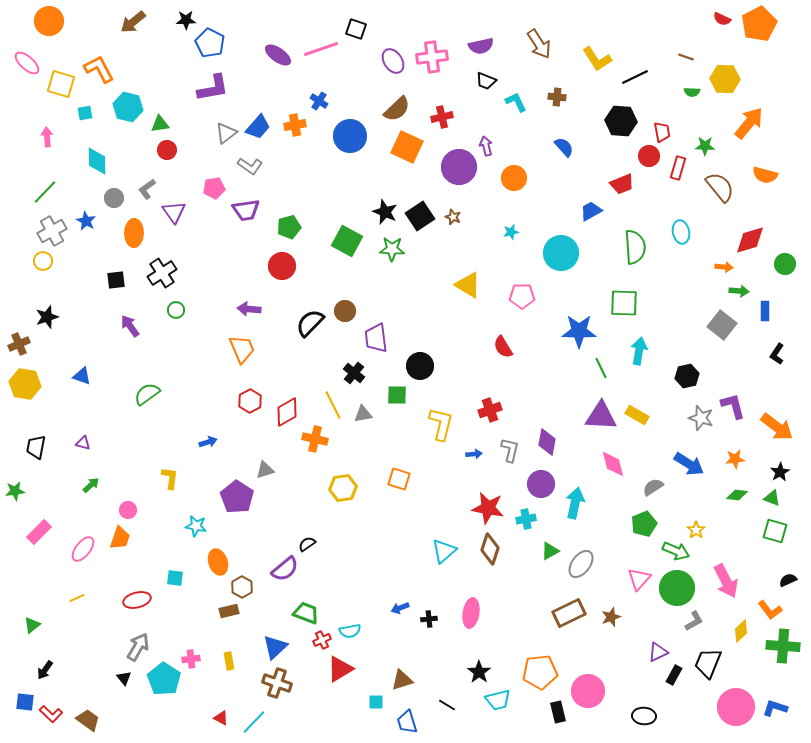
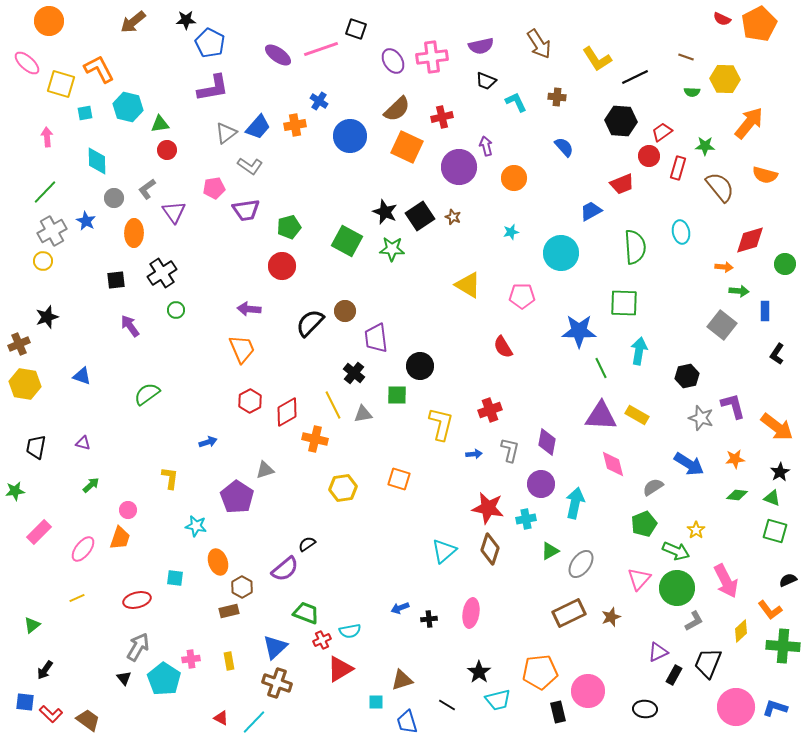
red trapezoid at (662, 132): rotated 115 degrees counterclockwise
black ellipse at (644, 716): moved 1 px right, 7 px up
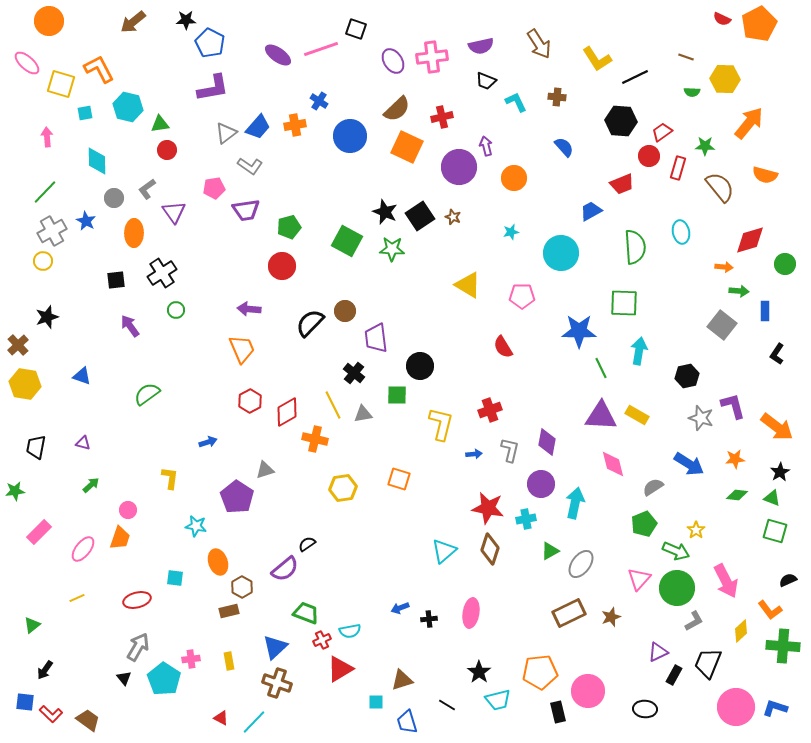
brown cross at (19, 344): moved 1 px left, 1 px down; rotated 20 degrees counterclockwise
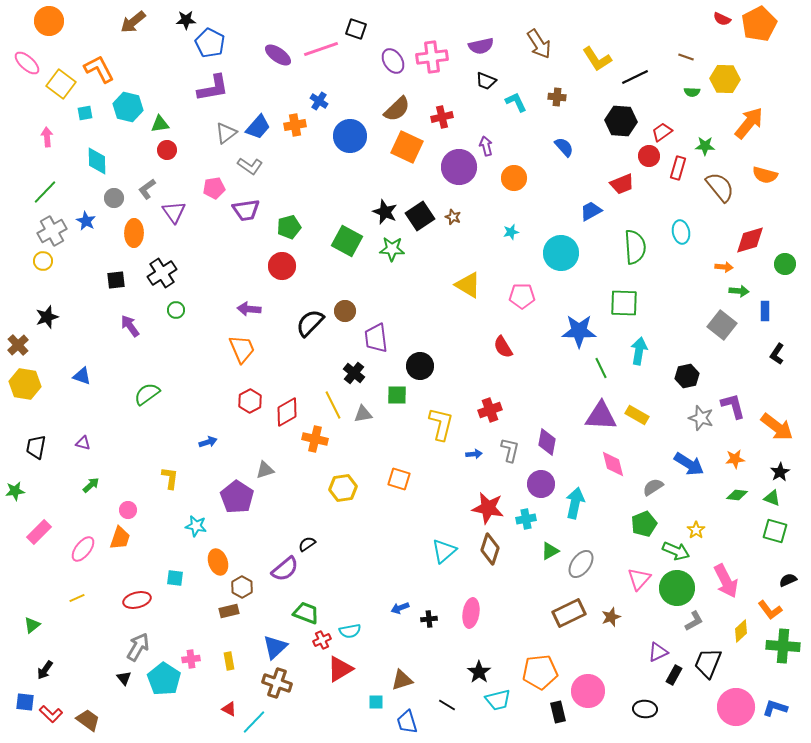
yellow square at (61, 84): rotated 20 degrees clockwise
red triangle at (221, 718): moved 8 px right, 9 px up
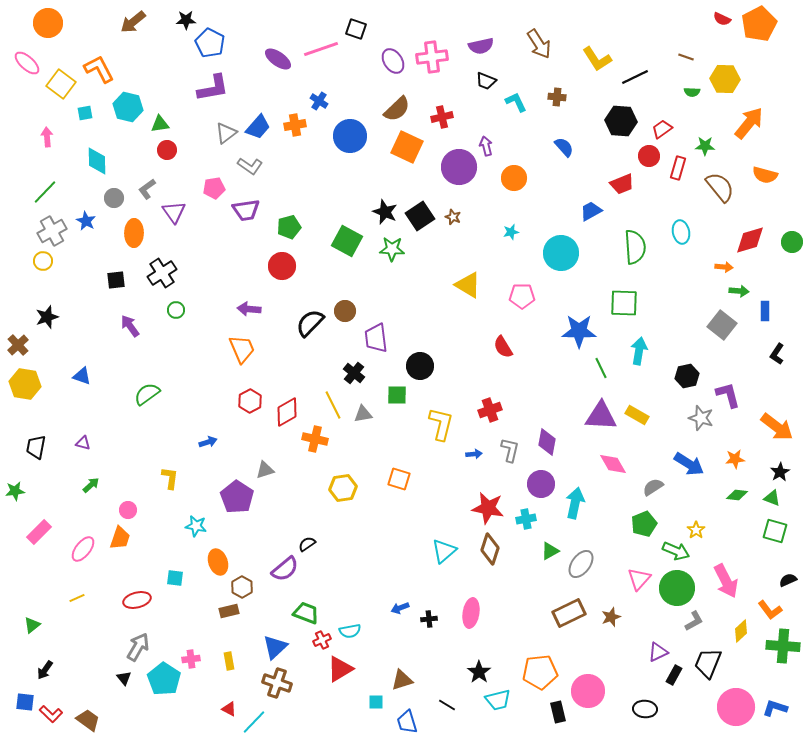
orange circle at (49, 21): moved 1 px left, 2 px down
purple ellipse at (278, 55): moved 4 px down
red trapezoid at (662, 132): moved 3 px up
green circle at (785, 264): moved 7 px right, 22 px up
purple L-shape at (733, 406): moved 5 px left, 11 px up
pink diamond at (613, 464): rotated 16 degrees counterclockwise
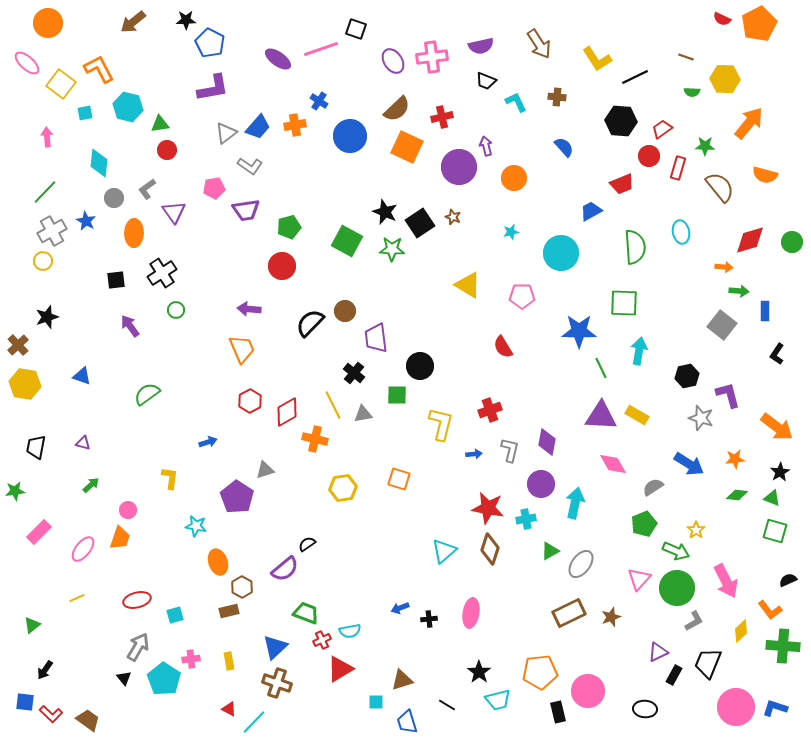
cyan diamond at (97, 161): moved 2 px right, 2 px down; rotated 8 degrees clockwise
black square at (420, 216): moved 7 px down
cyan square at (175, 578): moved 37 px down; rotated 24 degrees counterclockwise
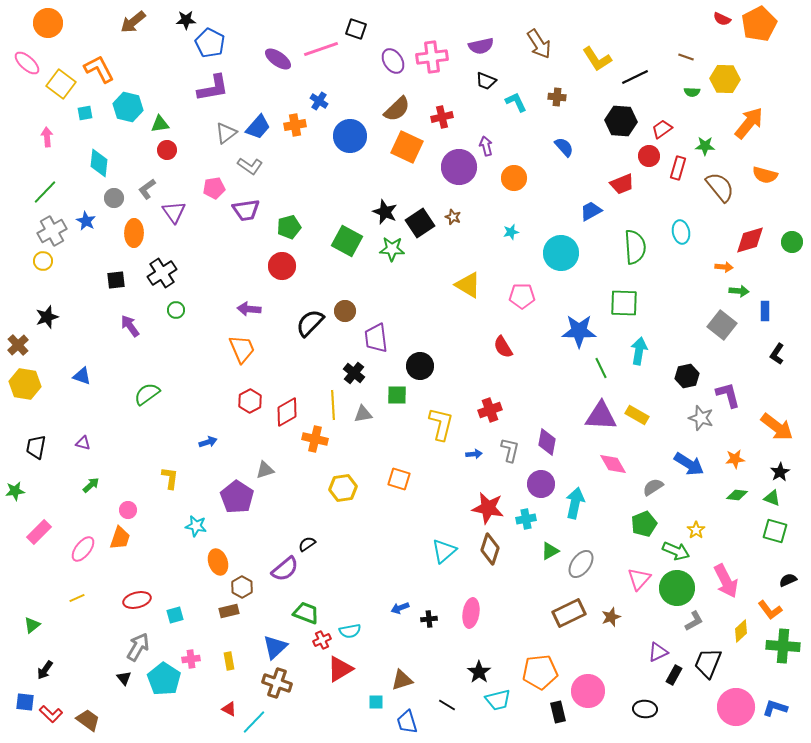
yellow line at (333, 405): rotated 24 degrees clockwise
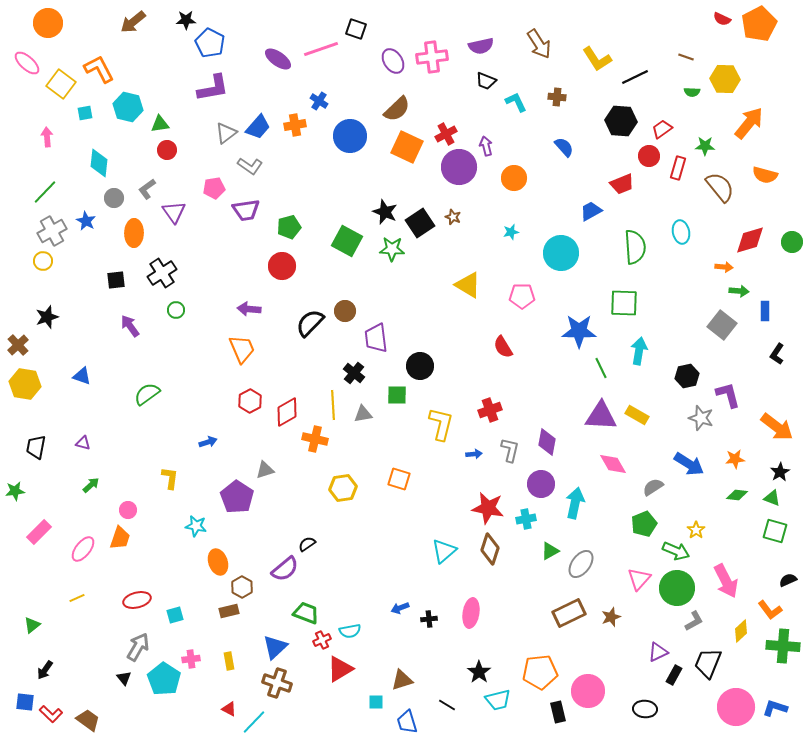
red cross at (442, 117): moved 4 px right, 17 px down; rotated 15 degrees counterclockwise
